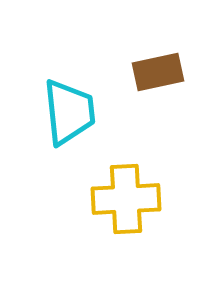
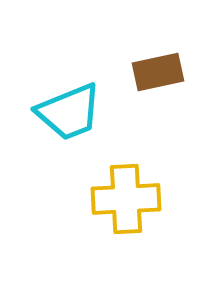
cyan trapezoid: rotated 74 degrees clockwise
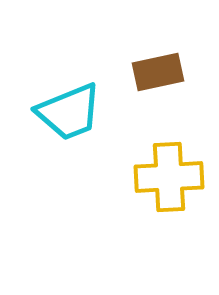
yellow cross: moved 43 px right, 22 px up
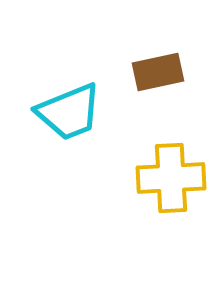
yellow cross: moved 2 px right, 1 px down
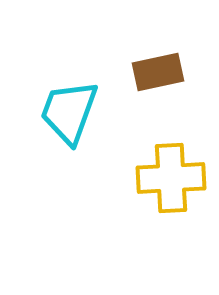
cyan trapezoid: rotated 132 degrees clockwise
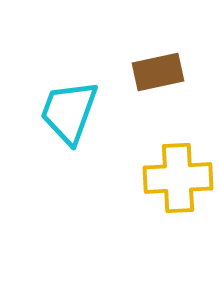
yellow cross: moved 7 px right
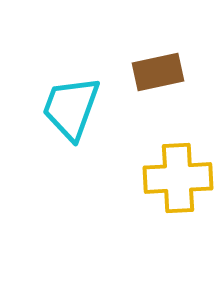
cyan trapezoid: moved 2 px right, 4 px up
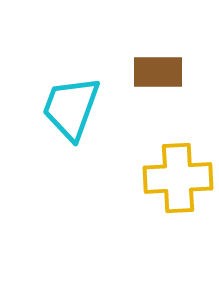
brown rectangle: rotated 12 degrees clockwise
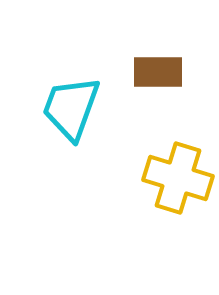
yellow cross: rotated 20 degrees clockwise
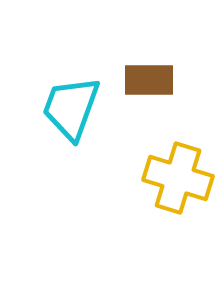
brown rectangle: moved 9 px left, 8 px down
